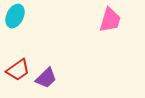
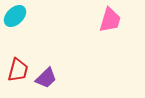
cyan ellipse: rotated 20 degrees clockwise
red trapezoid: rotated 40 degrees counterclockwise
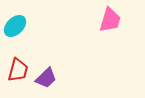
cyan ellipse: moved 10 px down
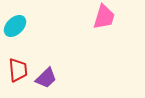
pink trapezoid: moved 6 px left, 3 px up
red trapezoid: rotated 20 degrees counterclockwise
